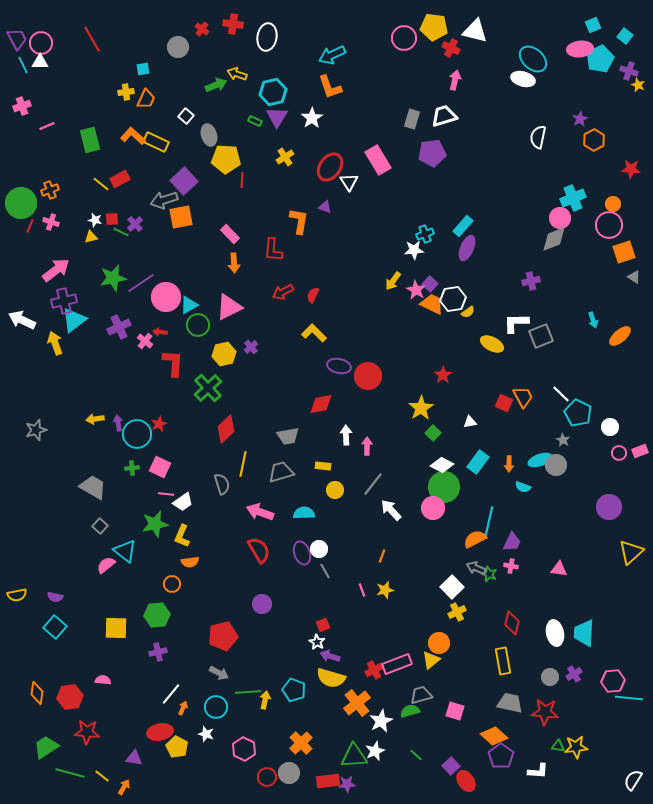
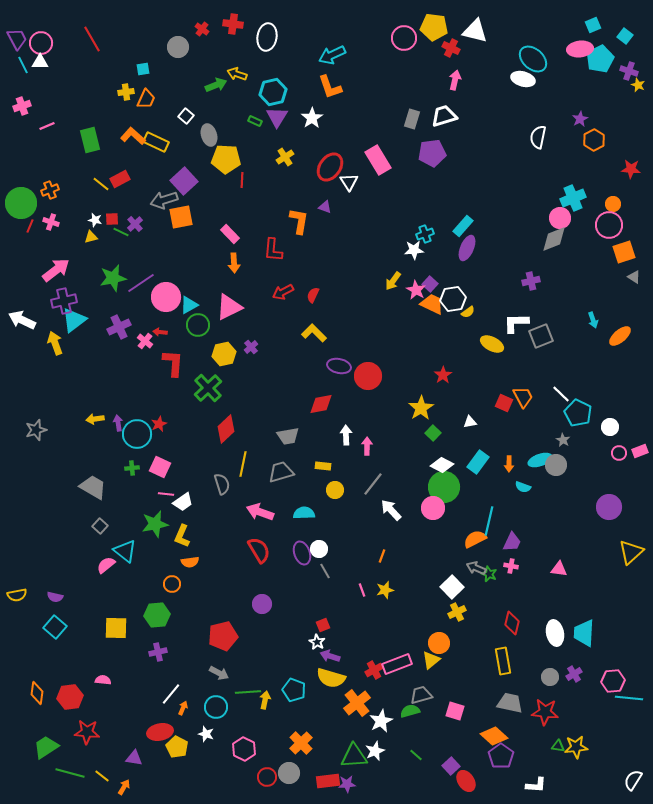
white L-shape at (538, 771): moved 2 px left, 14 px down
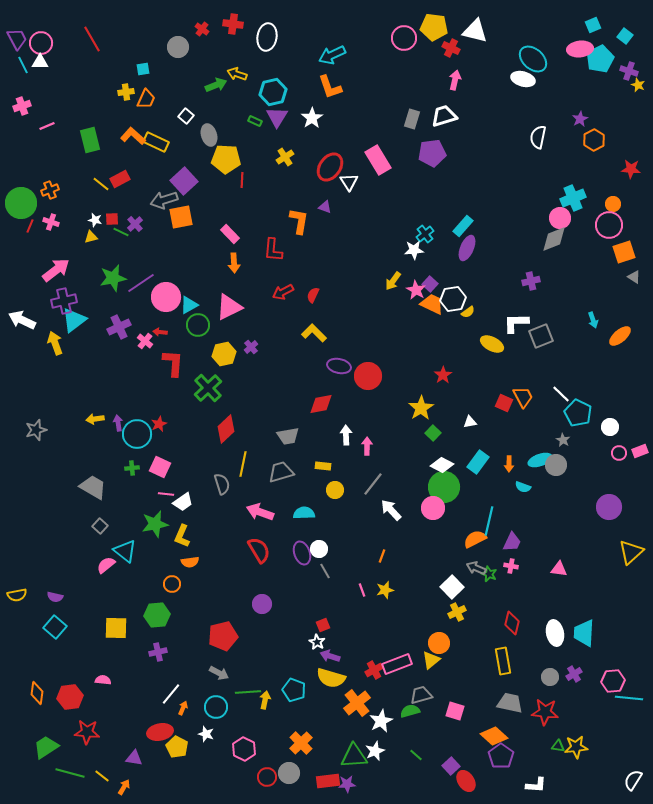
cyan cross at (425, 234): rotated 18 degrees counterclockwise
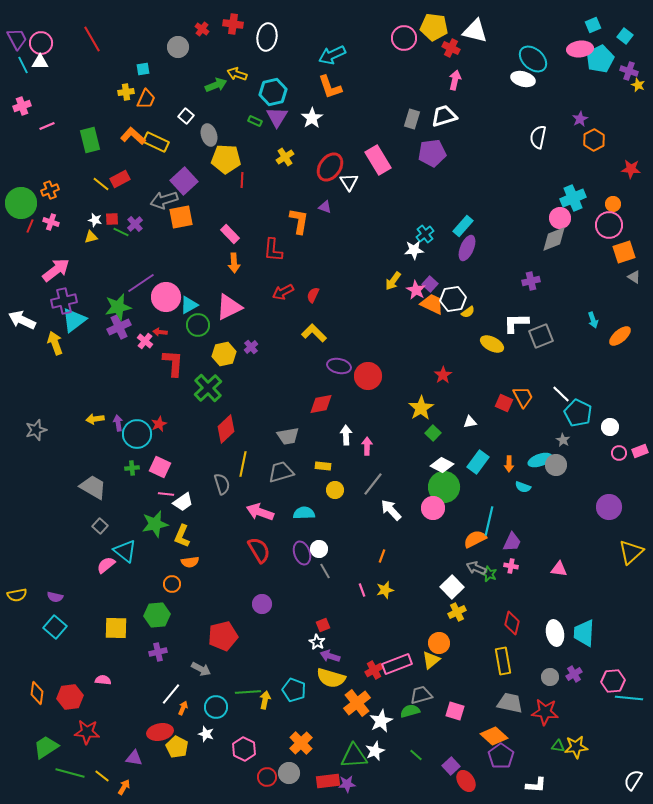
green star at (113, 278): moved 5 px right, 29 px down
gray arrow at (219, 673): moved 18 px left, 4 px up
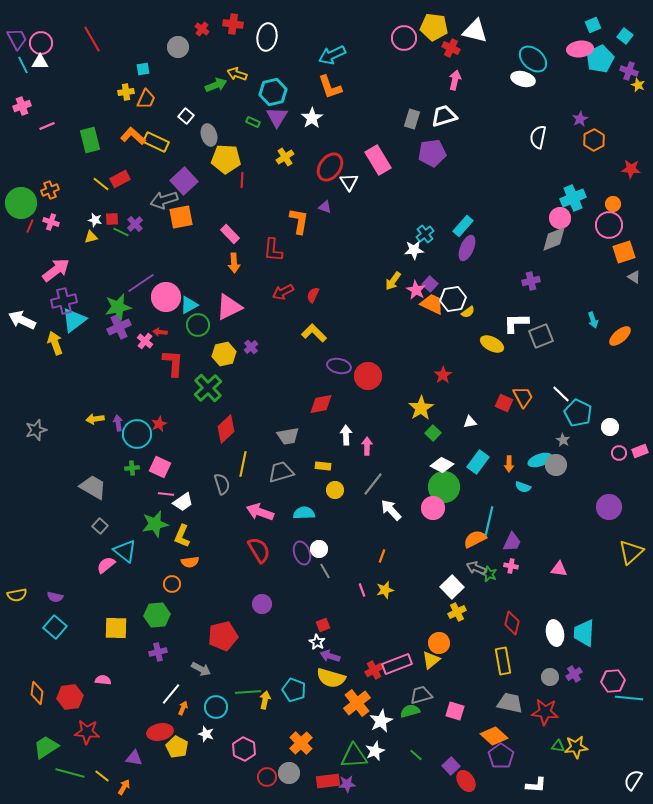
green rectangle at (255, 121): moved 2 px left, 1 px down
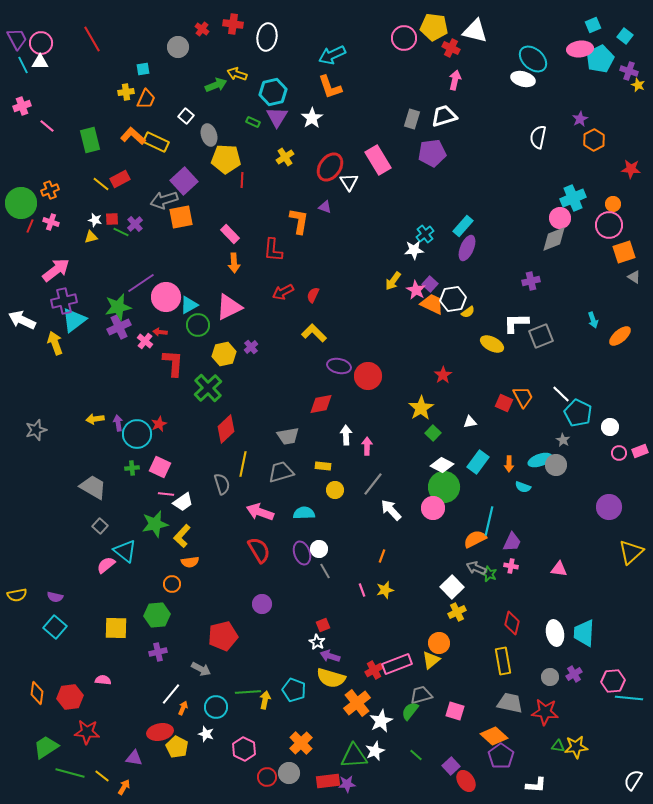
pink line at (47, 126): rotated 63 degrees clockwise
yellow L-shape at (182, 536): rotated 20 degrees clockwise
green semicircle at (410, 711): rotated 36 degrees counterclockwise
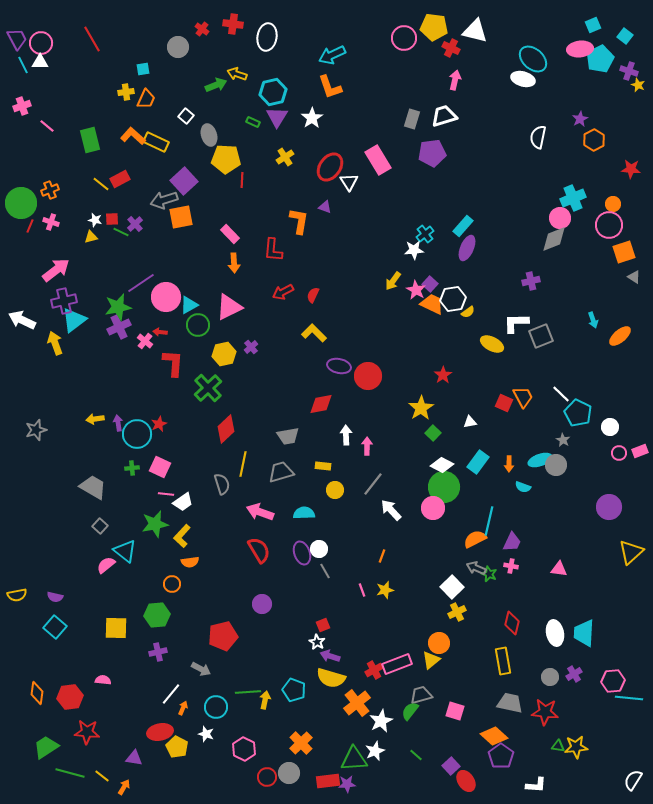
green triangle at (354, 756): moved 3 px down
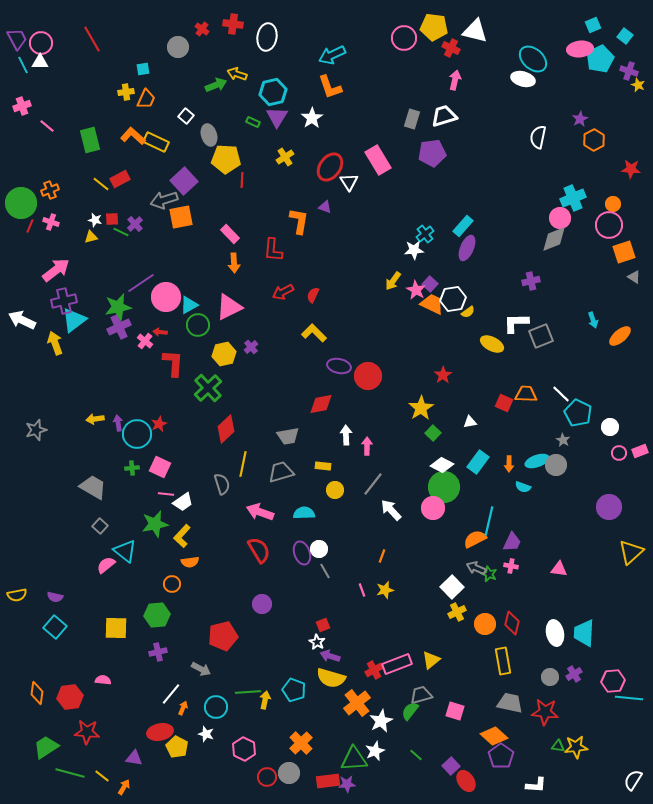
orange trapezoid at (523, 397): moved 3 px right, 3 px up; rotated 60 degrees counterclockwise
cyan ellipse at (540, 460): moved 3 px left, 1 px down
orange circle at (439, 643): moved 46 px right, 19 px up
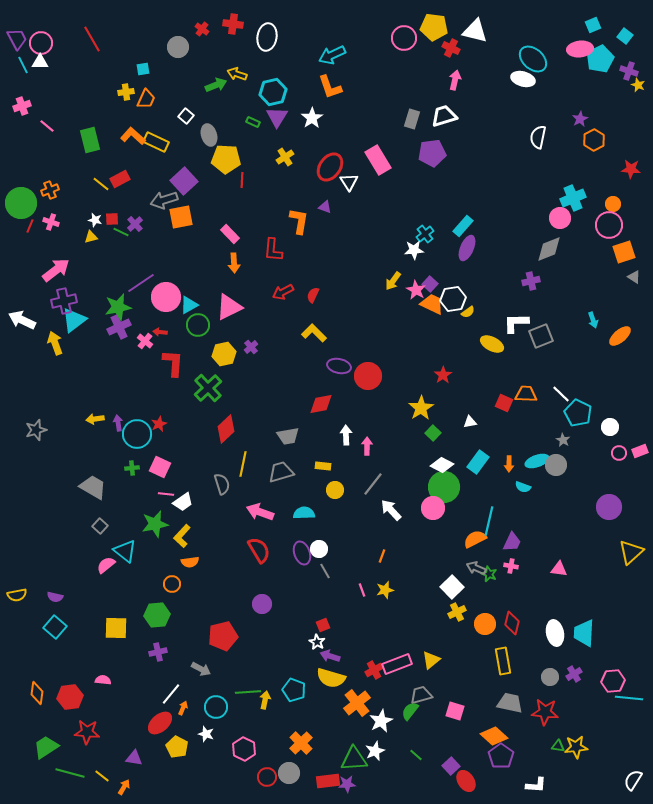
gray diamond at (554, 239): moved 5 px left, 10 px down
red ellipse at (160, 732): moved 9 px up; rotated 30 degrees counterclockwise
